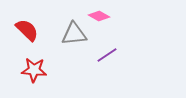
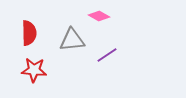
red semicircle: moved 2 px right, 3 px down; rotated 45 degrees clockwise
gray triangle: moved 2 px left, 6 px down
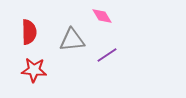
pink diamond: moved 3 px right; rotated 30 degrees clockwise
red semicircle: moved 1 px up
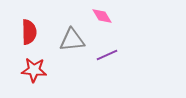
purple line: rotated 10 degrees clockwise
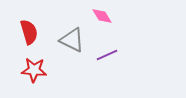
red semicircle: rotated 15 degrees counterclockwise
gray triangle: rotated 32 degrees clockwise
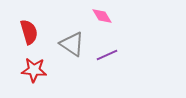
gray triangle: moved 4 px down; rotated 8 degrees clockwise
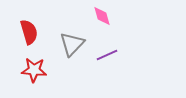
pink diamond: rotated 15 degrees clockwise
gray triangle: rotated 40 degrees clockwise
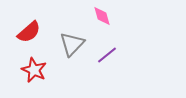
red semicircle: rotated 65 degrees clockwise
purple line: rotated 15 degrees counterclockwise
red star: rotated 20 degrees clockwise
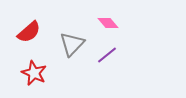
pink diamond: moved 6 px right, 7 px down; rotated 25 degrees counterclockwise
red star: moved 3 px down
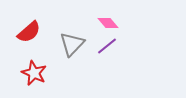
purple line: moved 9 px up
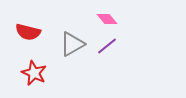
pink diamond: moved 1 px left, 4 px up
red semicircle: moved 1 px left; rotated 55 degrees clockwise
gray triangle: rotated 16 degrees clockwise
